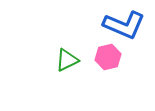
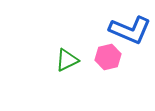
blue L-shape: moved 6 px right, 5 px down
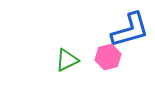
blue L-shape: rotated 39 degrees counterclockwise
